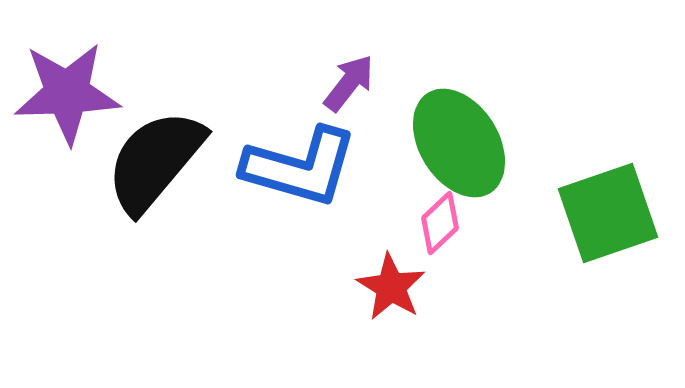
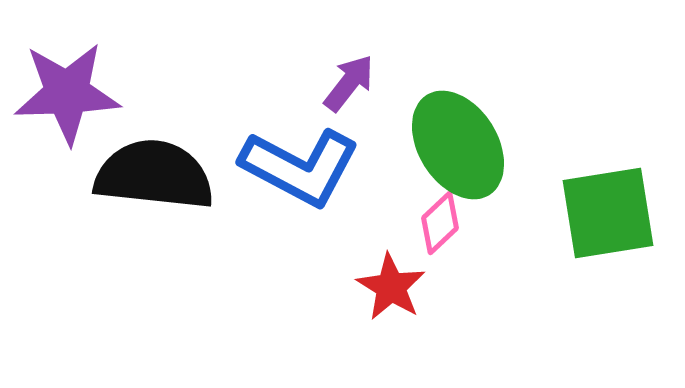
green ellipse: moved 1 px left, 2 px down
black semicircle: moved 1 px left, 14 px down; rotated 56 degrees clockwise
blue L-shape: rotated 12 degrees clockwise
green square: rotated 10 degrees clockwise
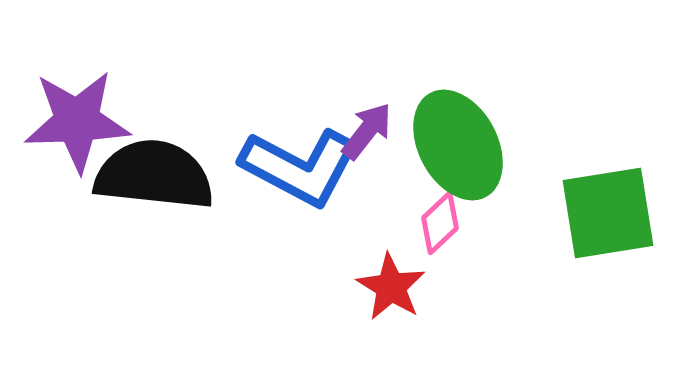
purple arrow: moved 18 px right, 48 px down
purple star: moved 10 px right, 28 px down
green ellipse: rotated 4 degrees clockwise
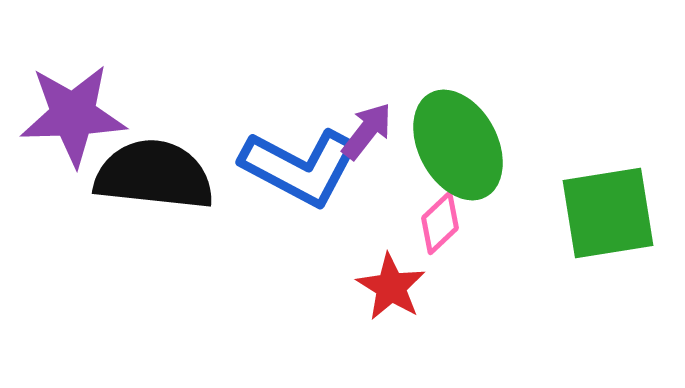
purple star: moved 4 px left, 6 px up
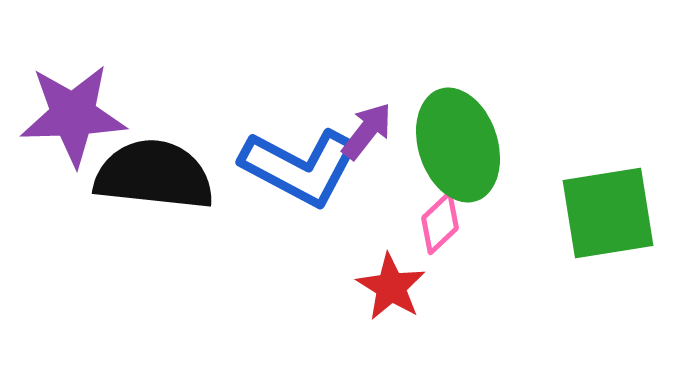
green ellipse: rotated 10 degrees clockwise
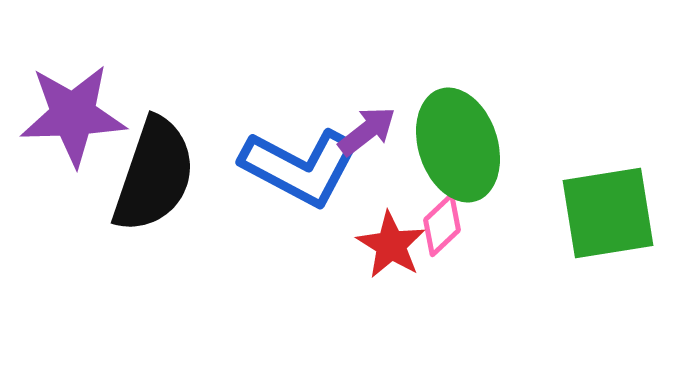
purple arrow: rotated 14 degrees clockwise
black semicircle: rotated 103 degrees clockwise
pink diamond: moved 2 px right, 2 px down
red star: moved 42 px up
